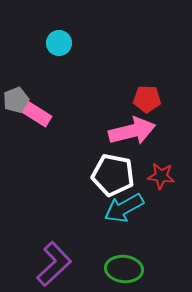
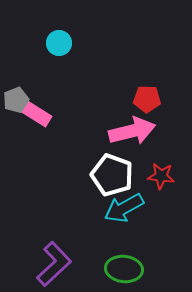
white pentagon: moved 1 px left; rotated 9 degrees clockwise
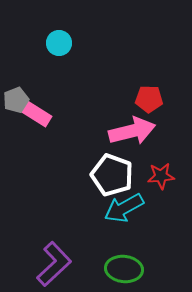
red pentagon: moved 2 px right
red star: rotated 12 degrees counterclockwise
